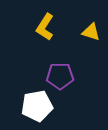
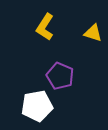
yellow triangle: moved 2 px right, 1 px down
purple pentagon: rotated 24 degrees clockwise
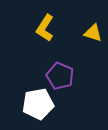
yellow L-shape: moved 1 px down
white pentagon: moved 1 px right, 2 px up
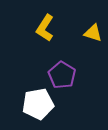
purple pentagon: moved 2 px right, 1 px up; rotated 8 degrees clockwise
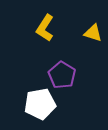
white pentagon: moved 2 px right
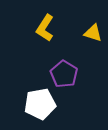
purple pentagon: moved 2 px right, 1 px up
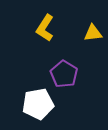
yellow triangle: rotated 24 degrees counterclockwise
white pentagon: moved 2 px left
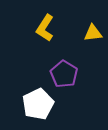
white pentagon: rotated 16 degrees counterclockwise
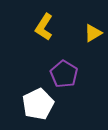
yellow L-shape: moved 1 px left, 1 px up
yellow triangle: rotated 24 degrees counterclockwise
